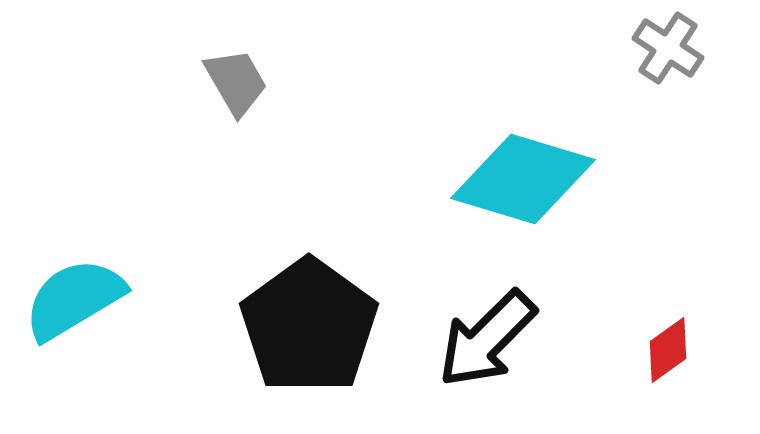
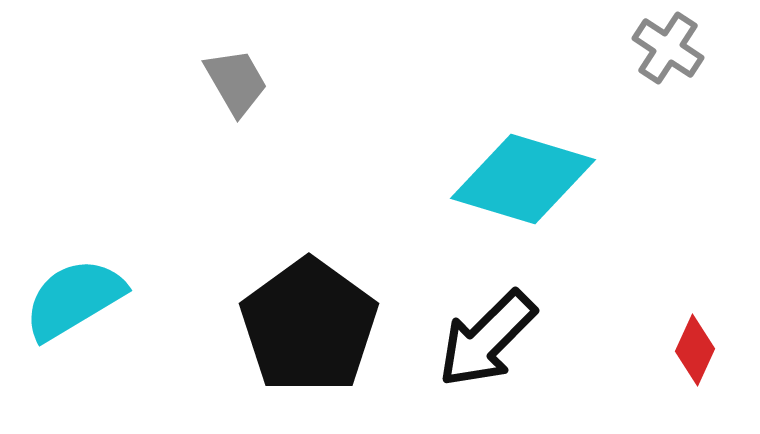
red diamond: moved 27 px right; rotated 30 degrees counterclockwise
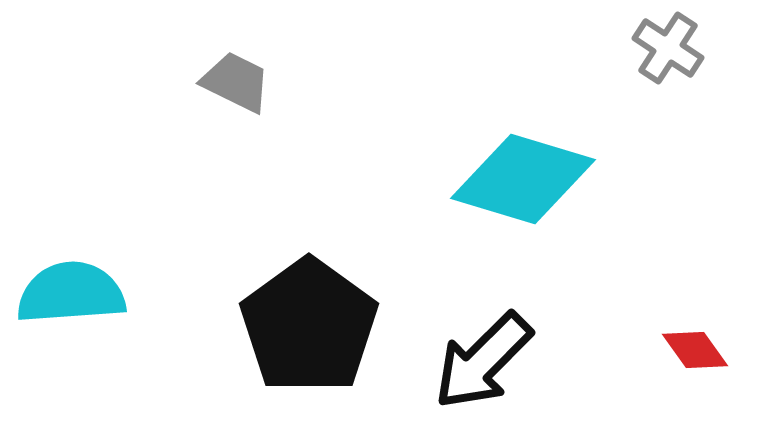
gray trapezoid: rotated 34 degrees counterclockwise
cyan semicircle: moved 3 px left, 6 px up; rotated 27 degrees clockwise
black arrow: moved 4 px left, 22 px down
red diamond: rotated 60 degrees counterclockwise
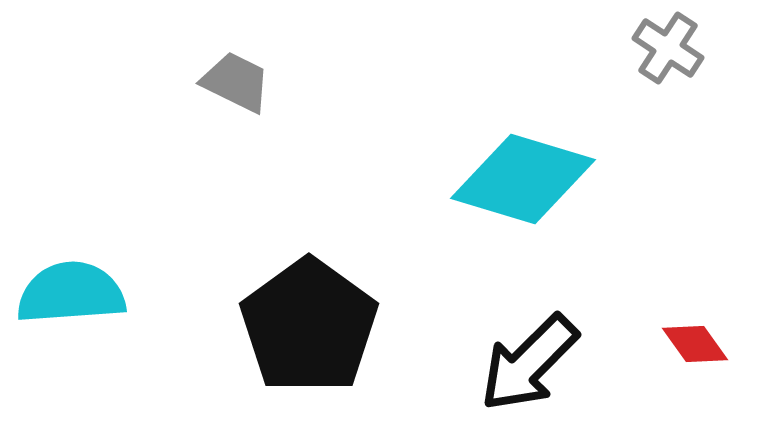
red diamond: moved 6 px up
black arrow: moved 46 px right, 2 px down
